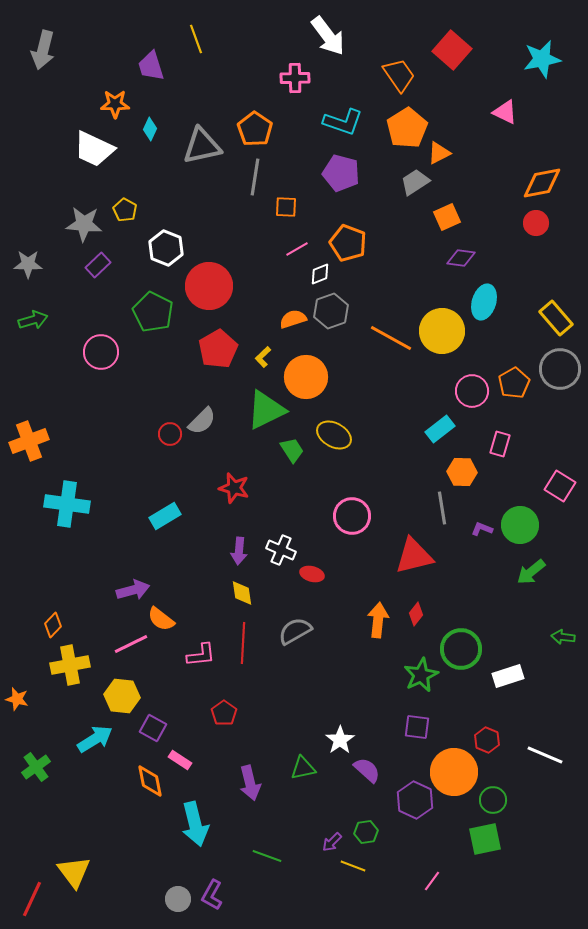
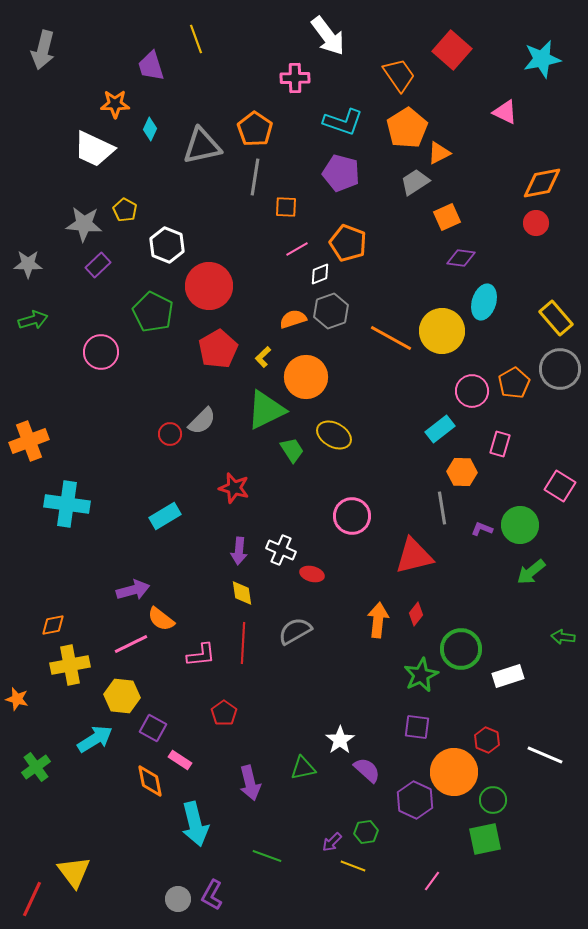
white hexagon at (166, 248): moved 1 px right, 3 px up
orange diamond at (53, 625): rotated 35 degrees clockwise
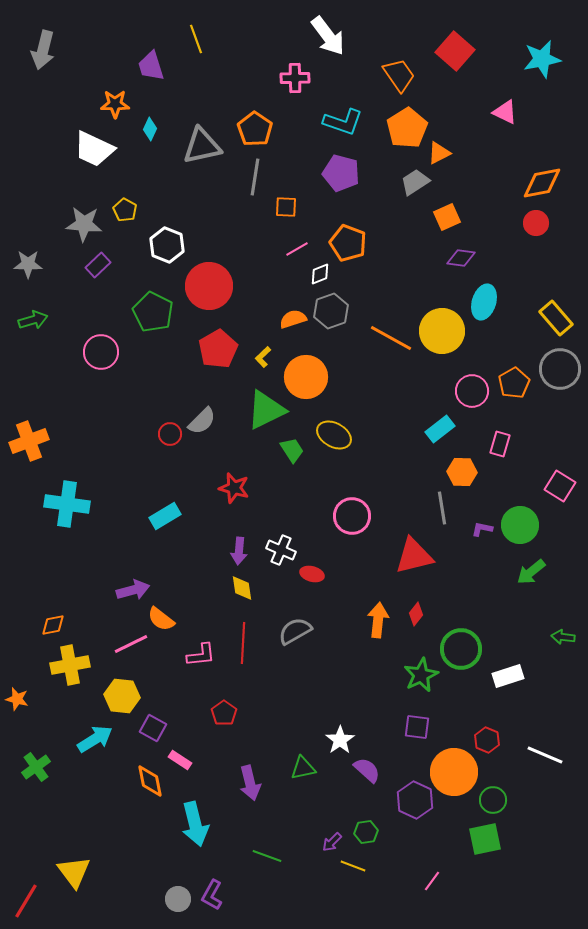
red square at (452, 50): moved 3 px right, 1 px down
purple L-shape at (482, 529): rotated 10 degrees counterclockwise
yellow diamond at (242, 593): moved 5 px up
red line at (32, 899): moved 6 px left, 2 px down; rotated 6 degrees clockwise
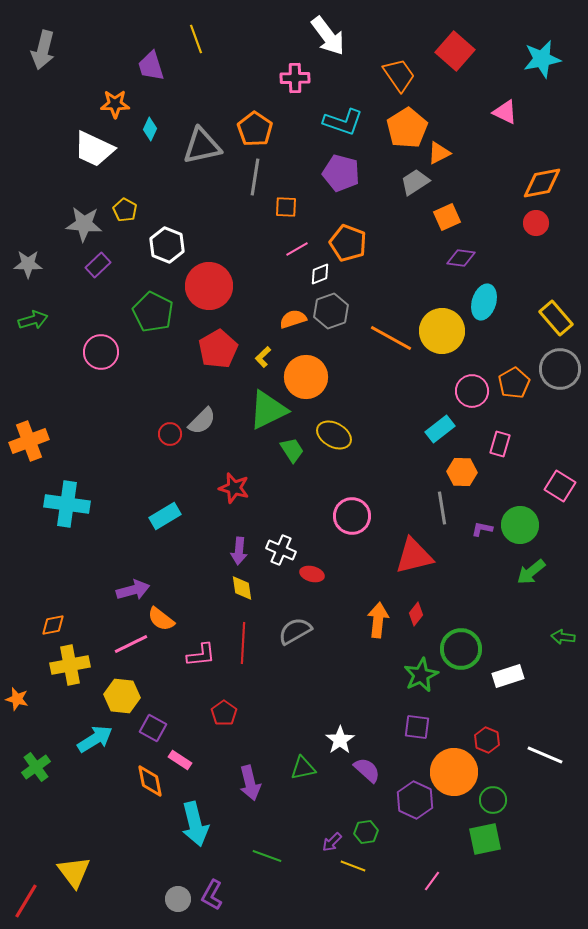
green triangle at (266, 410): moved 2 px right
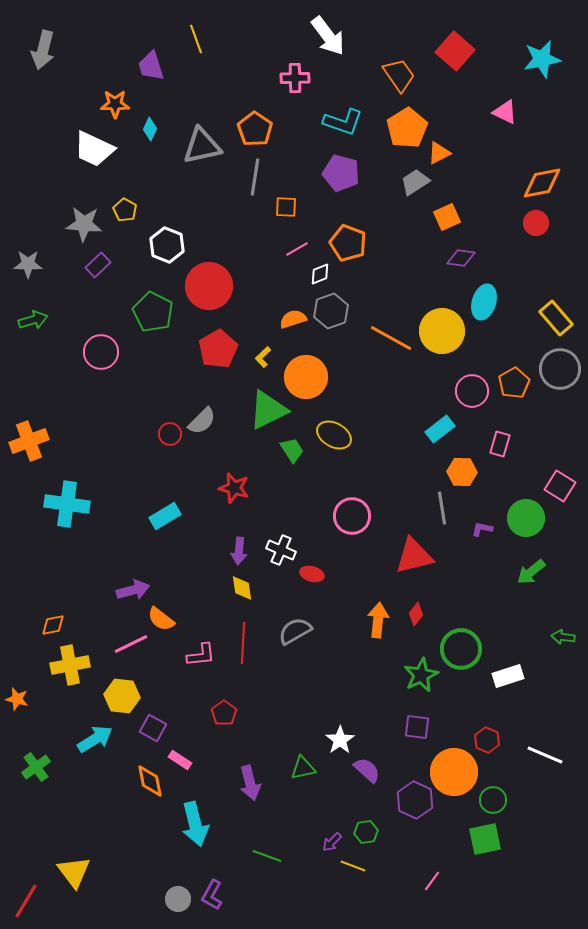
green circle at (520, 525): moved 6 px right, 7 px up
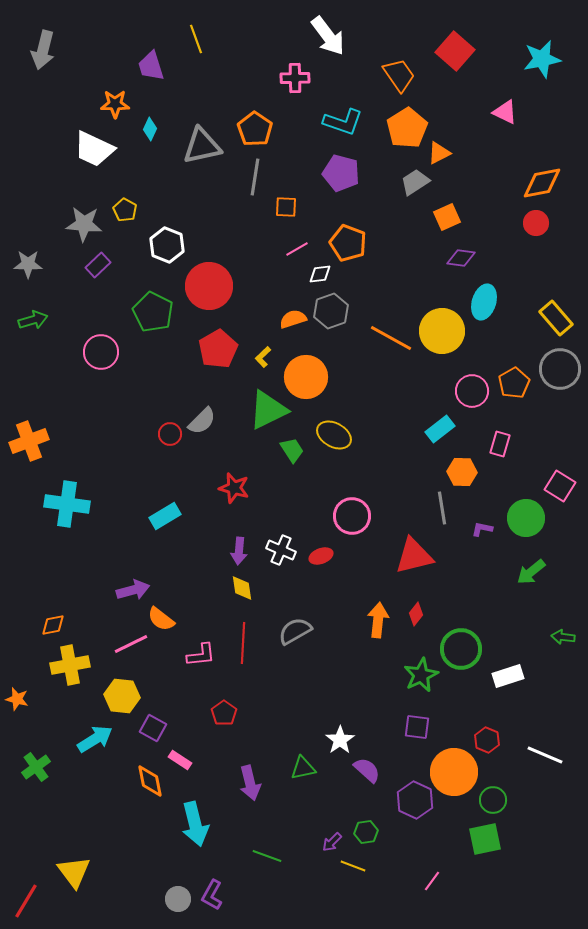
white diamond at (320, 274): rotated 15 degrees clockwise
red ellipse at (312, 574): moved 9 px right, 18 px up; rotated 35 degrees counterclockwise
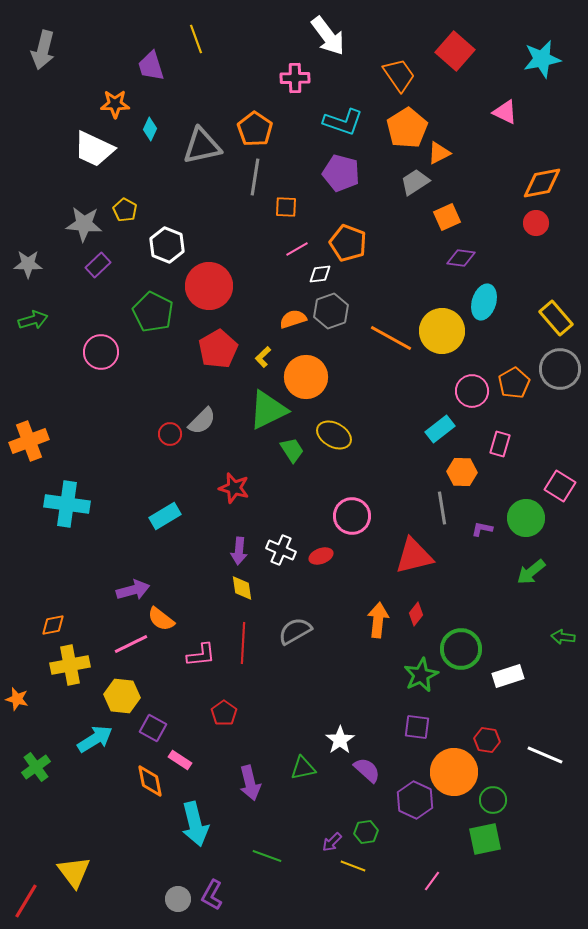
red hexagon at (487, 740): rotated 15 degrees counterclockwise
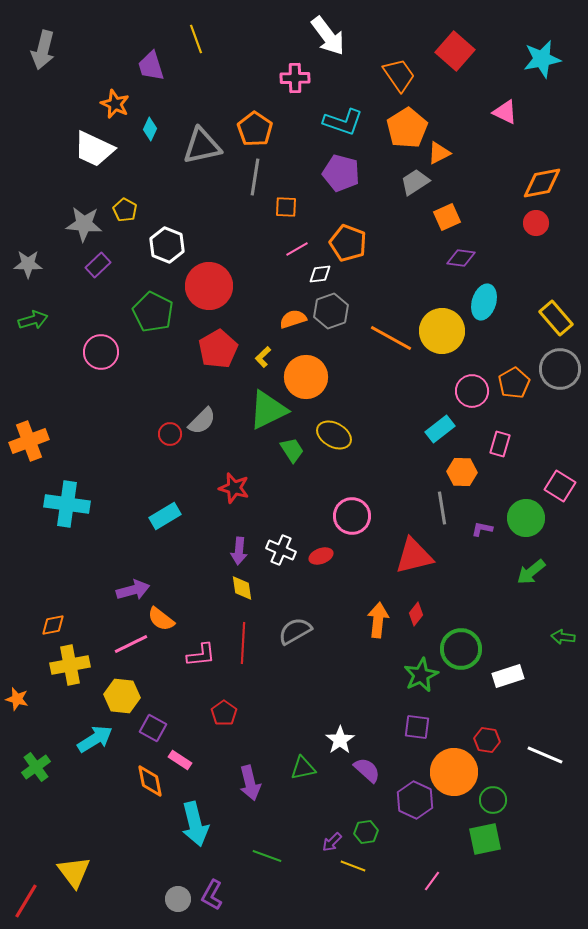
orange star at (115, 104): rotated 24 degrees clockwise
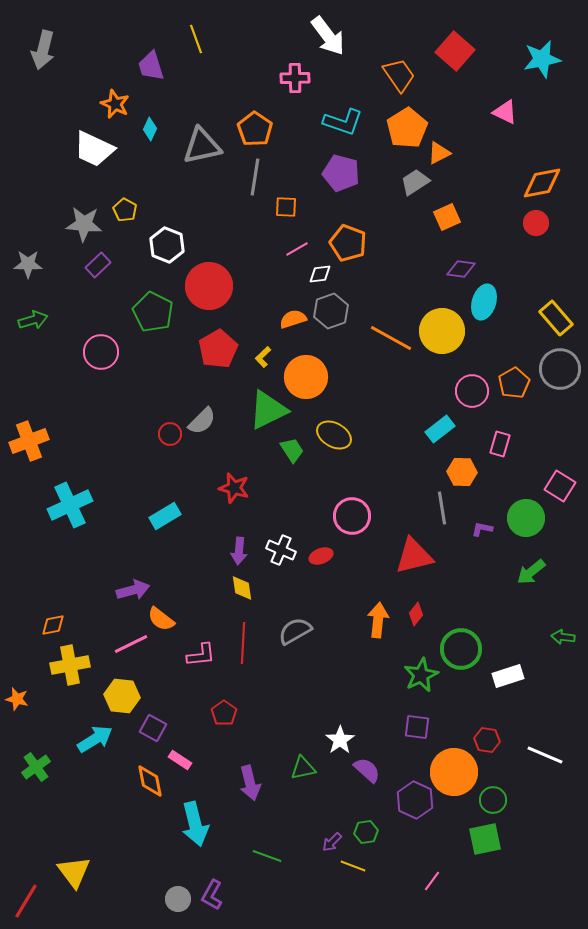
purple diamond at (461, 258): moved 11 px down
cyan cross at (67, 504): moved 3 px right, 1 px down; rotated 33 degrees counterclockwise
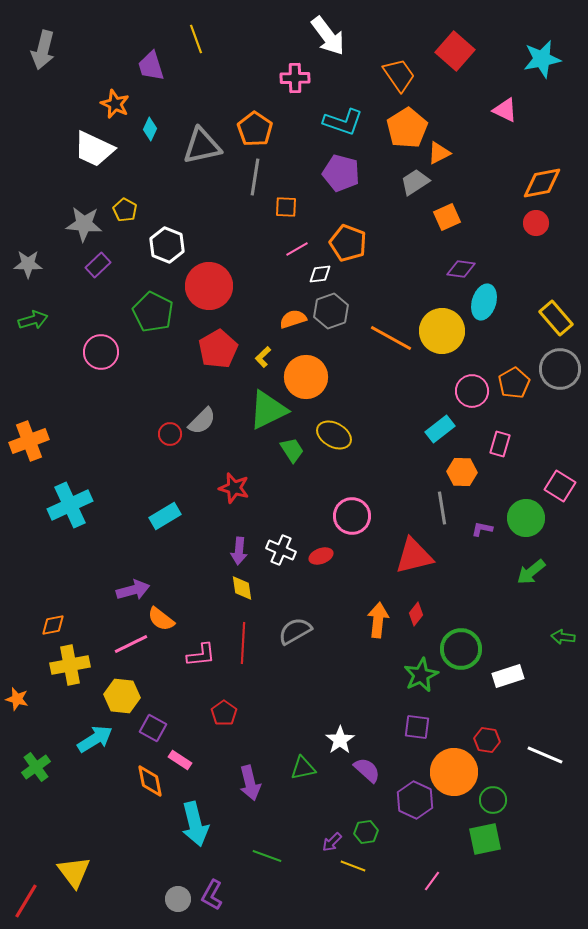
pink triangle at (505, 112): moved 2 px up
